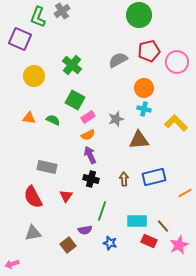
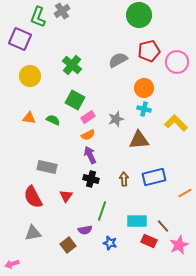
yellow circle: moved 4 px left
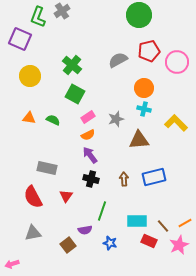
green square: moved 6 px up
purple arrow: rotated 12 degrees counterclockwise
gray rectangle: moved 1 px down
orange line: moved 30 px down
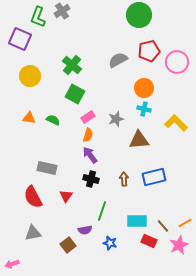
orange semicircle: rotated 48 degrees counterclockwise
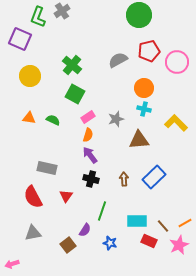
blue rectangle: rotated 30 degrees counterclockwise
purple semicircle: rotated 48 degrees counterclockwise
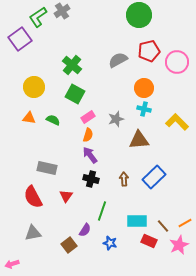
green L-shape: rotated 35 degrees clockwise
purple square: rotated 30 degrees clockwise
yellow circle: moved 4 px right, 11 px down
yellow L-shape: moved 1 px right, 1 px up
brown square: moved 1 px right
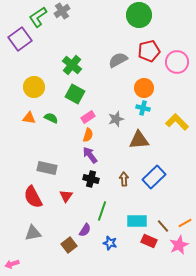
cyan cross: moved 1 px left, 1 px up
green semicircle: moved 2 px left, 2 px up
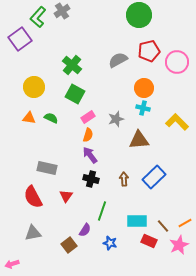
green L-shape: rotated 15 degrees counterclockwise
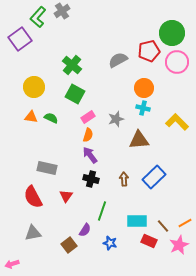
green circle: moved 33 px right, 18 px down
orange triangle: moved 2 px right, 1 px up
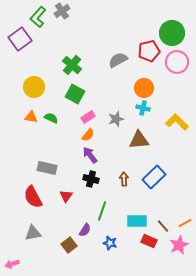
orange semicircle: rotated 24 degrees clockwise
